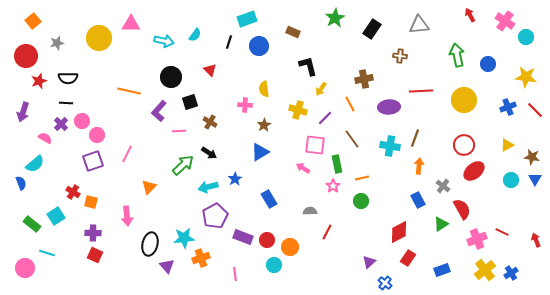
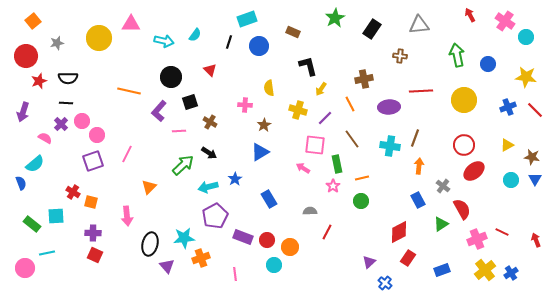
yellow semicircle at (264, 89): moved 5 px right, 1 px up
cyan square at (56, 216): rotated 30 degrees clockwise
cyan line at (47, 253): rotated 28 degrees counterclockwise
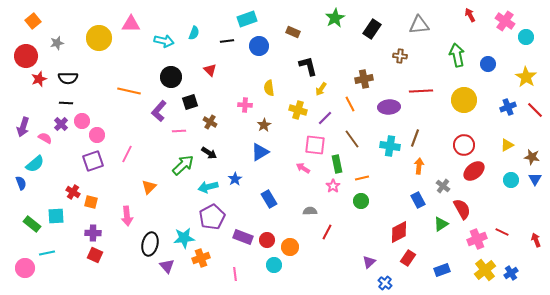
cyan semicircle at (195, 35): moved 1 px left, 2 px up; rotated 16 degrees counterclockwise
black line at (229, 42): moved 2 px left, 1 px up; rotated 64 degrees clockwise
yellow star at (526, 77): rotated 25 degrees clockwise
red star at (39, 81): moved 2 px up
purple arrow at (23, 112): moved 15 px down
purple pentagon at (215, 216): moved 3 px left, 1 px down
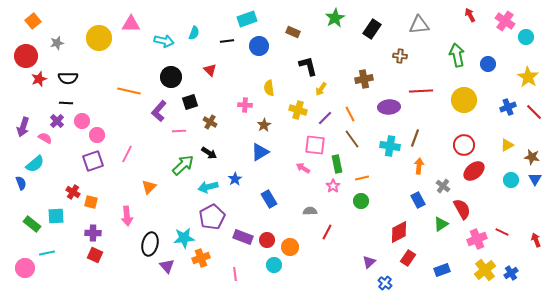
yellow star at (526, 77): moved 2 px right
orange line at (350, 104): moved 10 px down
red line at (535, 110): moved 1 px left, 2 px down
purple cross at (61, 124): moved 4 px left, 3 px up
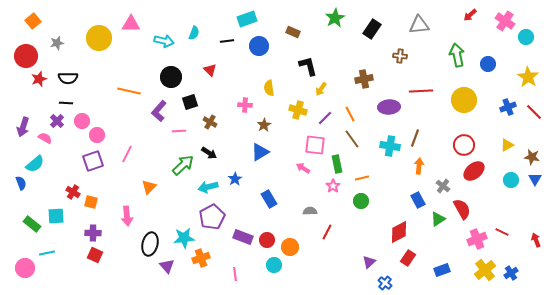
red arrow at (470, 15): rotated 104 degrees counterclockwise
green triangle at (441, 224): moved 3 px left, 5 px up
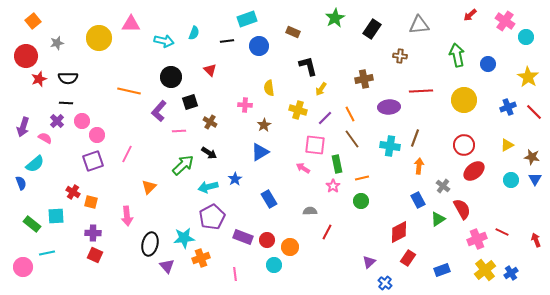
pink circle at (25, 268): moved 2 px left, 1 px up
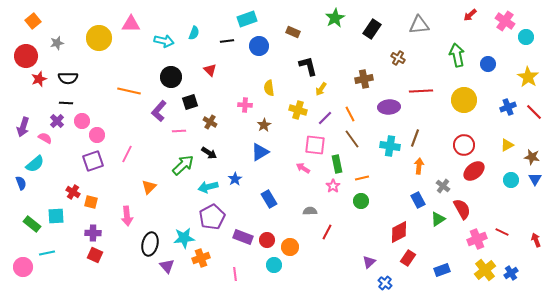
brown cross at (400, 56): moved 2 px left, 2 px down; rotated 24 degrees clockwise
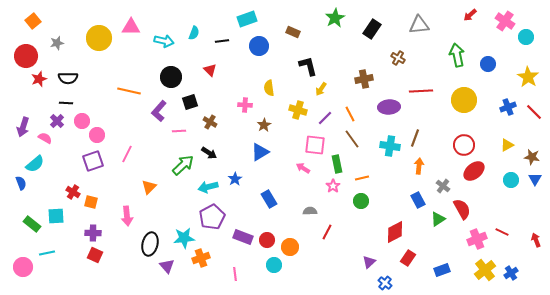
pink triangle at (131, 24): moved 3 px down
black line at (227, 41): moved 5 px left
red diamond at (399, 232): moved 4 px left
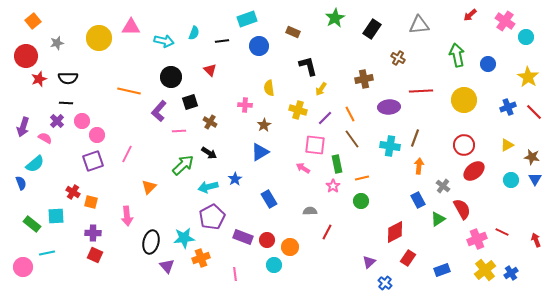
black ellipse at (150, 244): moved 1 px right, 2 px up
